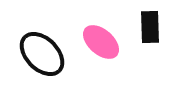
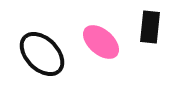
black rectangle: rotated 8 degrees clockwise
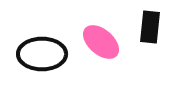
black ellipse: rotated 45 degrees counterclockwise
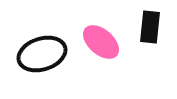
black ellipse: rotated 18 degrees counterclockwise
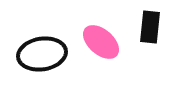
black ellipse: rotated 9 degrees clockwise
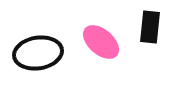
black ellipse: moved 4 px left, 1 px up
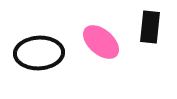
black ellipse: moved 1 px right; rotated 6 degrees clockwise
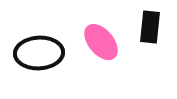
pink ellipse: rotated 9 degrees clockwise
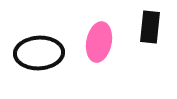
pink ellipse: moved 2 px left; rotated 51 degrees clockwise
